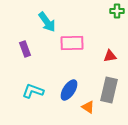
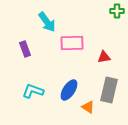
red triangle: moved 6 px left, 1 px down
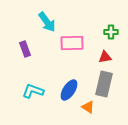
green cross: moved 6 px left, 21 px down
red triangle: moved 1 px right
gray rectangle: moved 5 px left, 6 px up
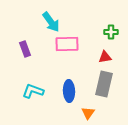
cyan arrow: moved 4 px right
pink rectangle: moved 5 px left, 1 px down
blue ellipse: moved 1 px down; rotated 35 degrees counterclockwise
orange triangle: moved 6 px down; rotated 32 degrees clockwise
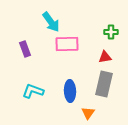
blue ellipse: moved 1 px right
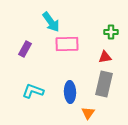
purple rectangle: rotated 49 degrees clockwise
blue ellipse: moved 1 px down
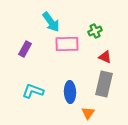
green cross: moved 16 px left, 1 px up; rotated 24 degrees counterclockwise
red triangle: rotated 32 degrees clockwise
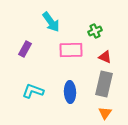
pink rectangle: moved 4 px right, 6 px down
orange triangle: moved 17 px right
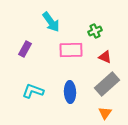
gray rectangle: moved 3 px right; rotated 35 degrees clockwise
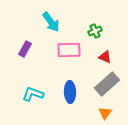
pink rectangle: moved 2 px left
cyan L-shape: moved 3 px down
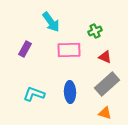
cyan L-shape: moved 1 px right
orange triangle: rotated 48 degrees counterclockwise
